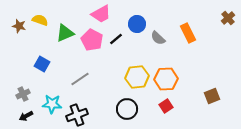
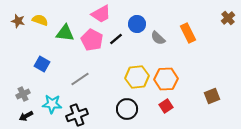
brown star: moved 1 px left, 5 px up
green triangle: rotated 30 degrees clockwise
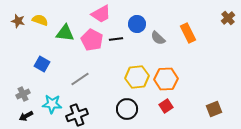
black line: rotated 32 degrees clockwise
brown square: moved 2 px right, 13 px down
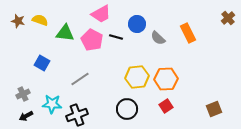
black line: moved 2 px up; rotated 24 degrees clockwise
blue square: moved 1 px up
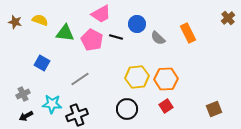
brown star: moved 3 px left, 1 px down
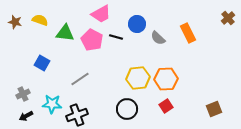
yellow hexagon: moved 1 px right, 1 px down
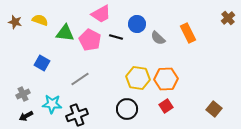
pink pentagon: moved 2 px left
yellow hexagon: rotated 15 degrees clockwise
brown square: rotated 28 degrees counterclockwise
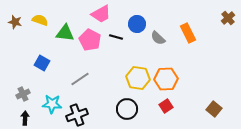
black arrow: moved 1 px left, 2 px down; rotated 120 degrees clockwise
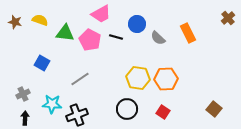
red square: moved 3 px left, 6 px down; rotated 24 degrees counterclockwise
